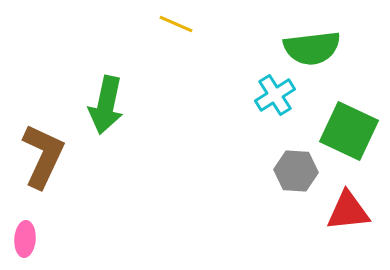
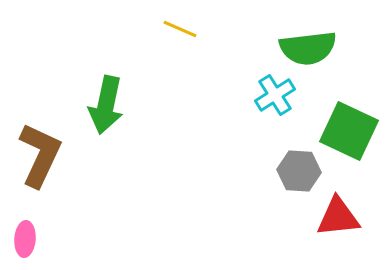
yellow line: moved 4 px right, 5 px down
green semicircle: moved 4 px left
brown L-shape: moved 3 px left, 1 px up
gray hexagon: moved 3 px right
red triangle: moved 10 px left, 6 px down
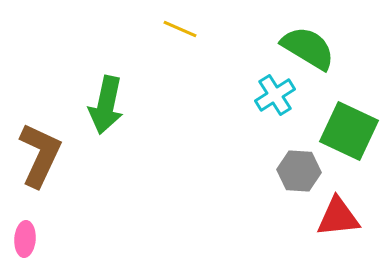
green semicircle: rotated 142 degrees counterclockwise
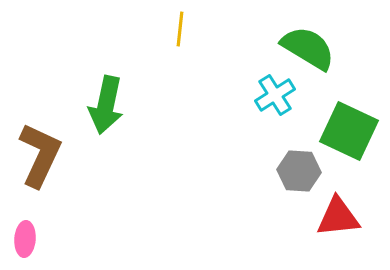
yellow line: rotated 72 degrees clockwise
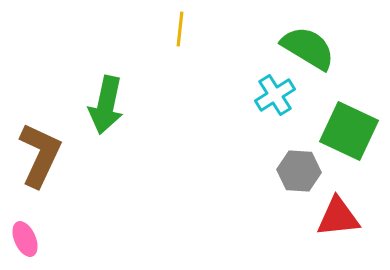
pink ellipse: rotated 28 degrees counterclockwise
